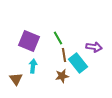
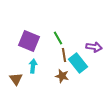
brown star: rotated 24 degrees clockwise
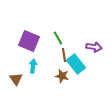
cyan rectangle: moved 2 px left, 1 px down
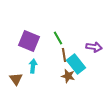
brown star: moved 6 px right
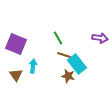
purple square: moved 13 px left, 3 px down
purple arrow: moved 6 px right, 9 px up
brown line: rotated 64 degrees counterclockwise
cyan rectangle: moved 1 px right
brown triangle: moved 4 px up
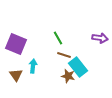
cyan rectangle: moved 1 px right, 3 px down
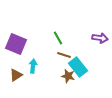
brown triangle: rotated 32 degrees clockwise
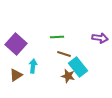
green line: moved 1 px left, 1 px up; rotated 64 degrees counterclockwise
purple square: rotated 20 degrees clockwise
brown line: moved 1 px up
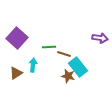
green line: moved 8 px left, 10 px down
purple square: moved 1 px right, 6 px up
cyan arrow: moved 1 px up
brown triangle: moved 2 px up
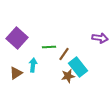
brown line: rotated 72 degrees counterclockwise
brown star: rotated 24 degrees counterclockwise
